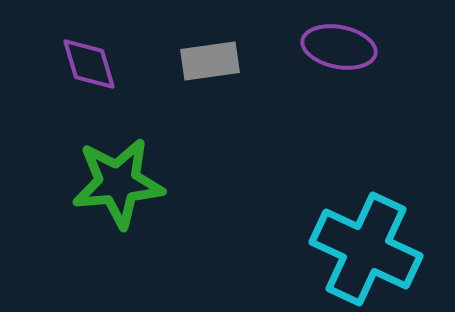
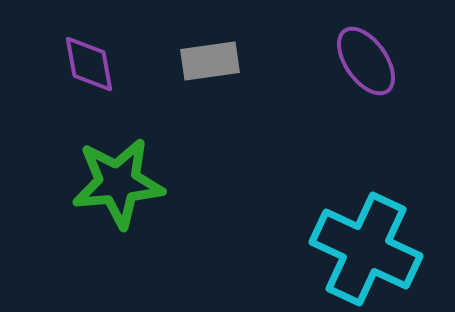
purple ellipse: moved 27 px right, 14 px down; rotated 44 degrees clockwise
purple diamond: rotated 6 degrees clockwise
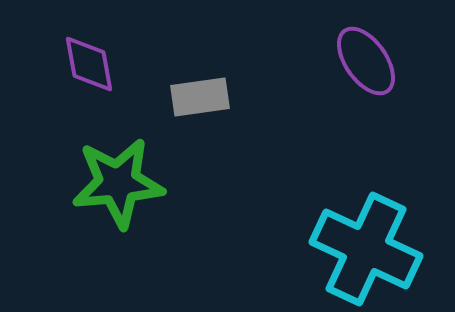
gray rectangle: moved 10 px left, 36 px down
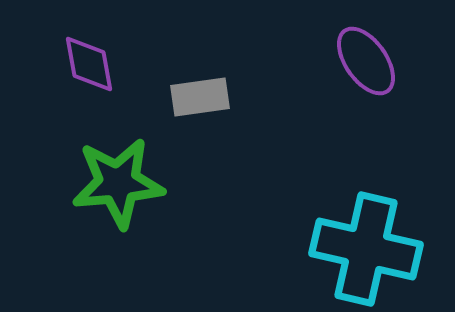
cyan cross: rotated 12 degrees counterclockwise
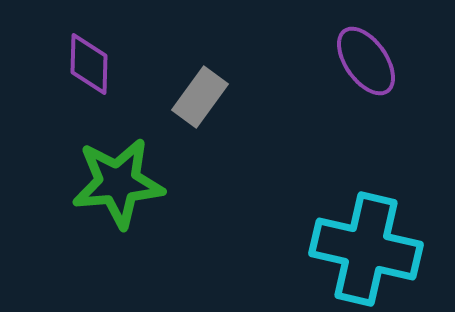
purple diamond: rotated 12 degrees clockwise
gray rectangle: rotated 46 degrees counterclockwise
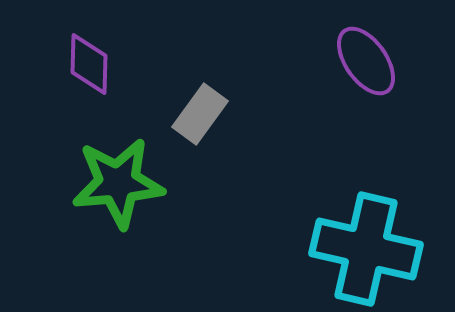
gray rectangle: moved 17 px down
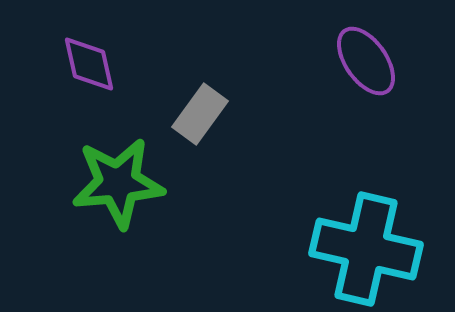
purple diamond: rotated 14 degrees counterclockwise
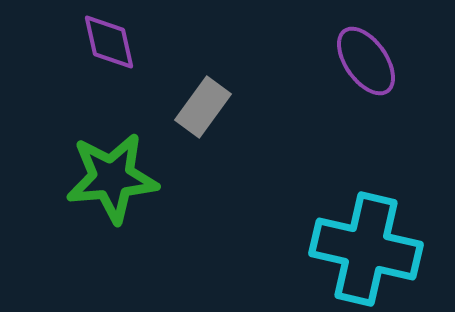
purple diamond: moved 20 px right, 22 px up
gray rectangle: moved 3 px right, 7 px up
green star: moved 6 px left, 5 px up
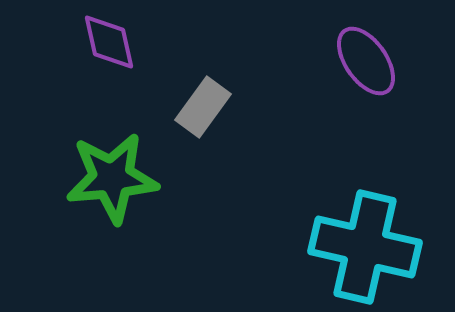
cyan cross: moved 1 px left, 2 px up
